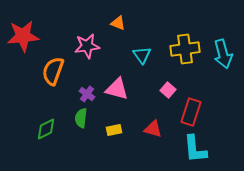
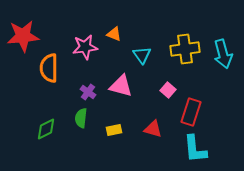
orange triangle: moved 4 px left, 11 px down
pink star: moved 2 px left, 1 px down
orange semicircle: moved 4 px left, 3 px up; rotated 20 degrees counterclockwise
pink triangle: moved 4 px right, 3 px up
purple cross: moved 1 px right, 2 px up
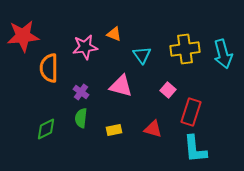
purple cross: moved 7 px left
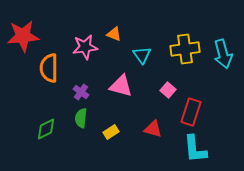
yellow rectangle: moved 3 px left, 2 px down; rotated 21 degrees counterclockwise
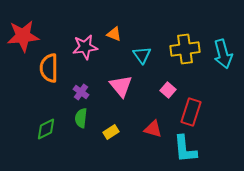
pink triangle: rotated 35 degrees clockwise
cyan L-shape: moved 10 px left
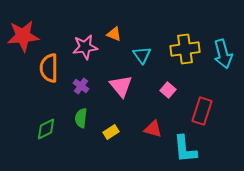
purple cross: moved 6 px up
red rectangle: moved 11 px right, 1 px up
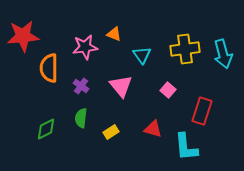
cyan L-shape: moved 1 px right, 2 px up
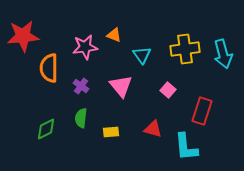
orange triangle: moved 1 px down
yellow rectangle: rotated 28 degrees clockwise
